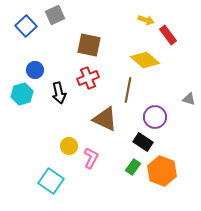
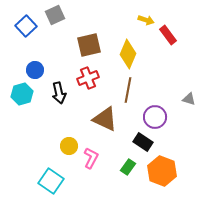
brown square: rotated 25 degrees counterclockwise
yellow diamond: moved 17 px left, 6 px up; rotated 72 degrees clockwise
green rectangle: moved 5 px left
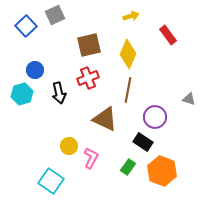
yellow arrow: moved 15 px left, 4 px up; rotated 35 degrees counterclockwise
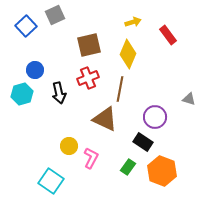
yellow arrow: moved 2 px right, 6 px down
brown line: moved 8 px left, 1 px up
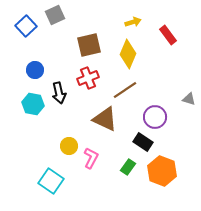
brown line: moved 5 px right, 1 px down; rotated 45 degrees clockwise
cyan hexagon: moved 11 px right, 10 px down; rotated 25 degrees clockwise
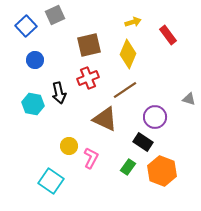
blue circle: moved 10 px up
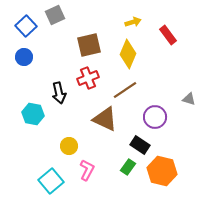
blue circle: moved 11 px left, 3 px up
cyan hexagon: moved 10 px down
black rectangle: moved 3 px left, 3 px down
pink L-shape: moved 4 px left, 12 px down
orange hexagon: rotated 8 degrees counterclockwise
cyan square: rotated 15 degrees clockwise
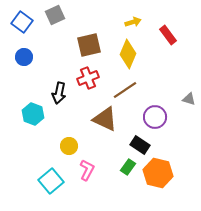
blue square: moved 4 px left, 4 px up; rotated 10 degrees counterclockwise
black arrow: rotated 25 degrees clockwise
cyan hexagon: rotated 10 degrees clockwise
orange hexagon: moved 4 px left, 2 px down
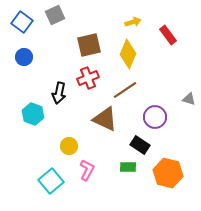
green rectangle: rotated 56 degrees clockwise
orange hexagon: moved 10 px right
